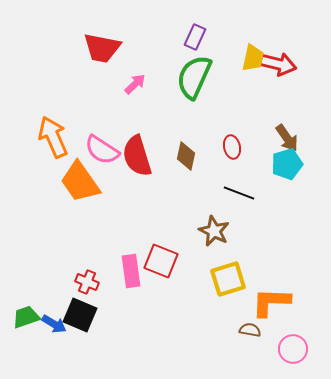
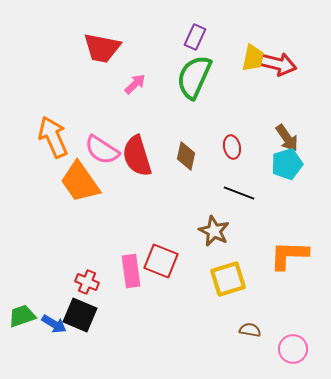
orange L-shape: moved 18 px right, 47 px up
green trapezoid: moved 4 px left, 1 px up
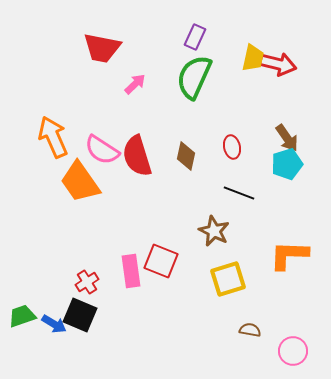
red cross: rotated 35 degrees clockwise
pink circle: moved 2 px down
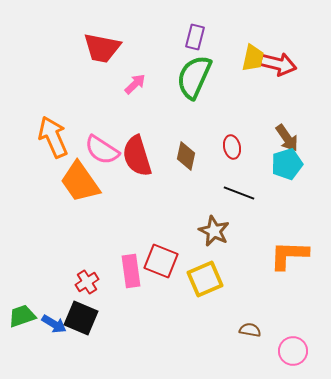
purple rectangle: rotated 10 degrees counterclockwise
yellow square: moved 23 px left; rotated 6 degrees counterclockwise
black square: moved 1 px right, 3 px down
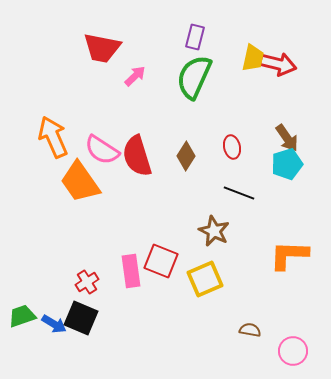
pink arrow: moved 8 px up
brown diamond: rotated 20 degrees clockwise
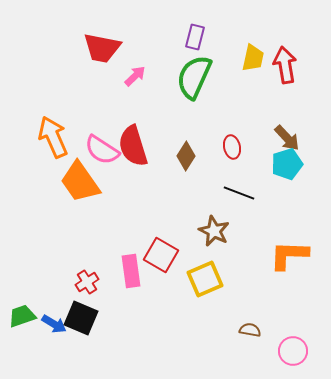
red arrow: moved 7 px right, 1 px down; rotated 114 degrees counterclockwise
brown arrow: rotated 8 degrees counterclockwise
red semicircle: moved 4 px left, 10 px up
red square: moved 6 px up; rotated 8 degrees clockwise
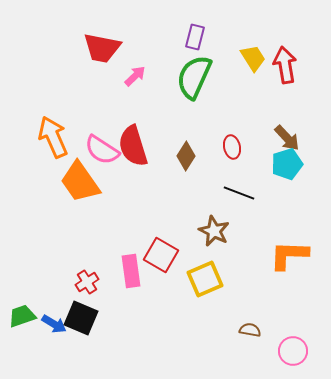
yellow trapezoid: rotated 44 degrees counterclockwise
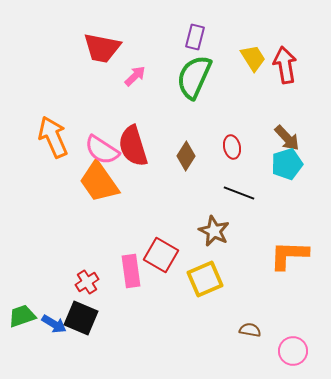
orange trapezoid: moved 19 px right
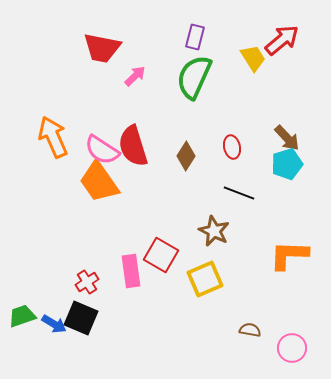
red arrow: moved 3 px left, 25 px up; rotated 60 degrees clockwise
pink circle: moved 1 px left, 3 px up
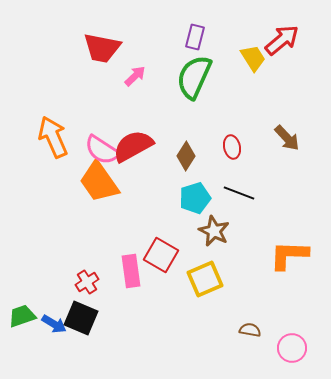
red semicircle: rotated 78 degrees clockwise
cyan pentagon: moved 92 px left, 34 px down
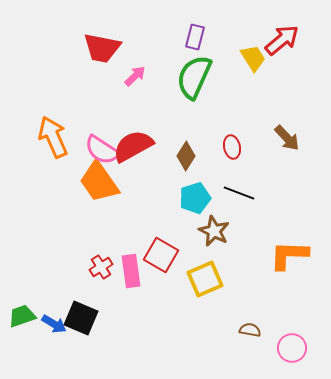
red cross: moved 14 px right, 15 px up
